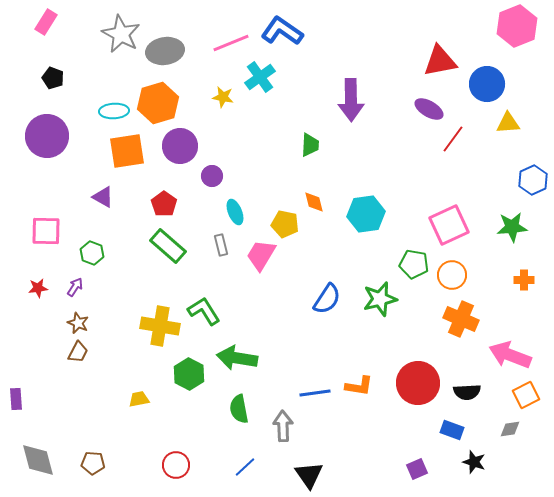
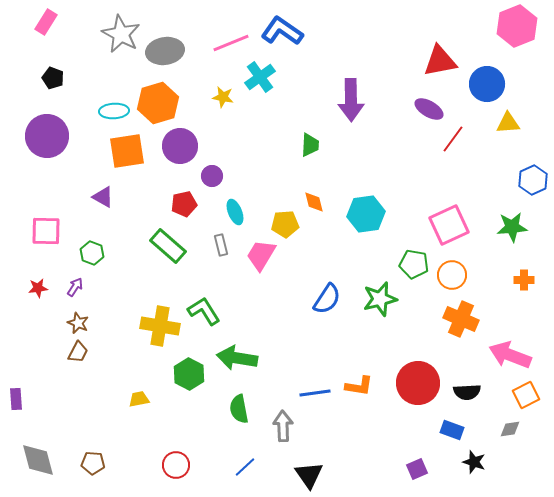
red pentagon at (164, 204): moved 20 px right; rotated 25 degrees clockwise
yellow pentagon at (285, 224): rotated 16 degrees counterclockwise
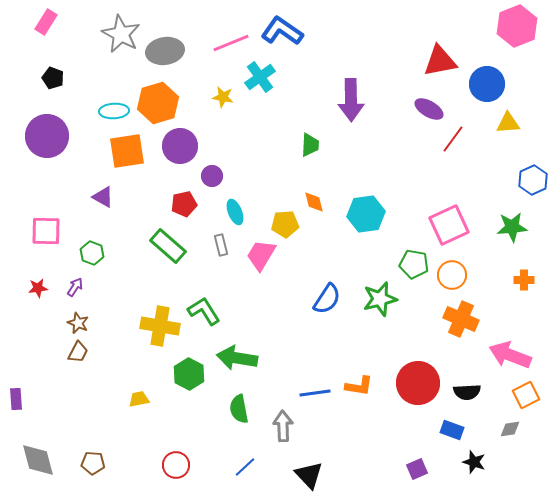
black triangle at (309, 475): rotated 8 degrees counterclockwise
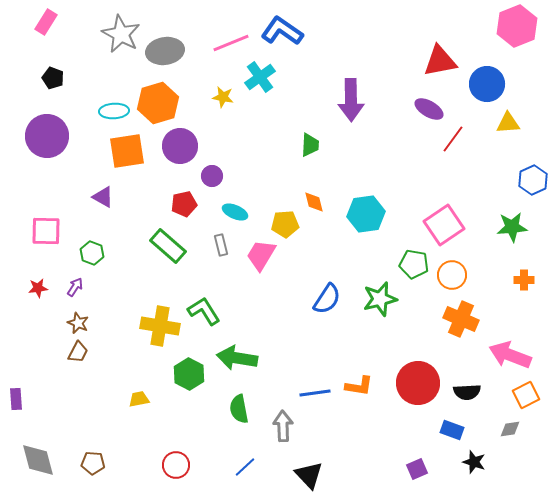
cyan ellipse at (235, 212): rotated 45 degrees counterclockwise
pink square at (449, 225): moved 5 px left; rotated 9 degrees counterclockwise
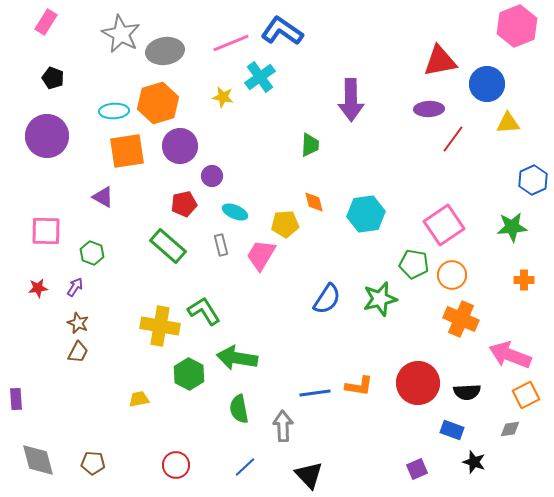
purple ellipse at (429, 109): rotated 32 degrees counterclockwise
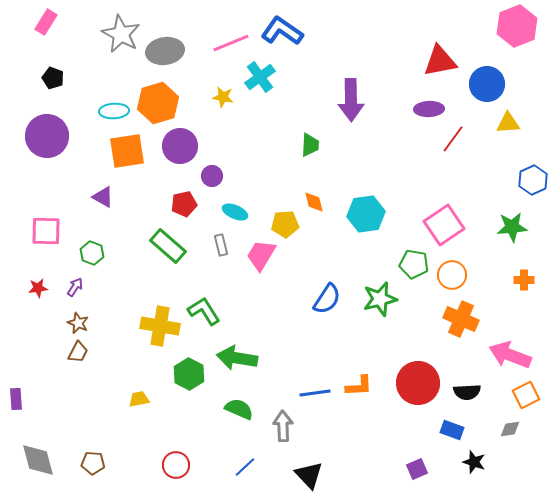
orange L-shape at (359, 386): rotated 12 degrees counterclockwise
green semicircle at (239, 409): rotated 124 degrees clockwise
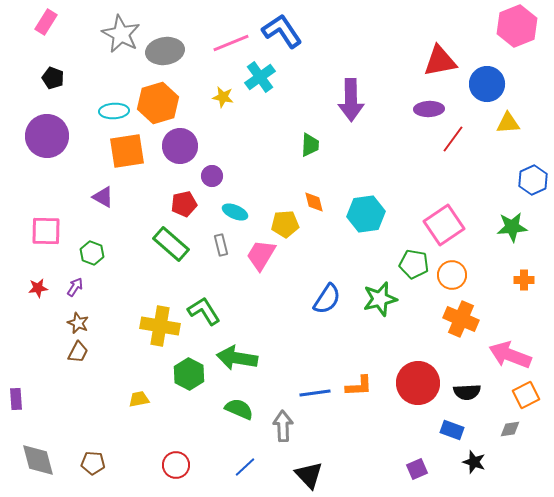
blue L-shape at (282, 31): rotated 21 degrees clockwise
green rectangle at (168, 246): moved 3 px right, 2 px up
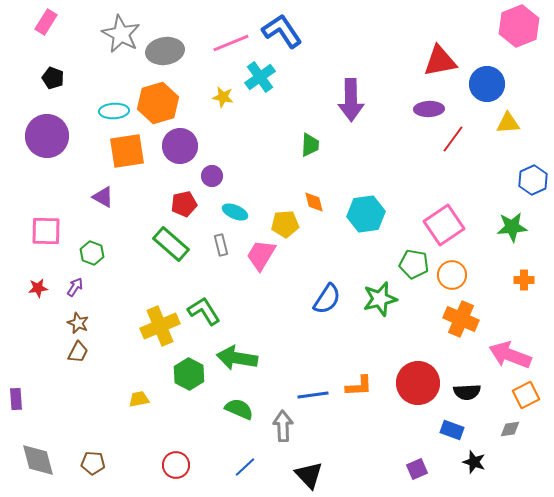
pink hexagon at (517, 26): moved 2 px right
yellow cross at (160, 326): rotated 33 degrees counterclockwise
blue line at (315, 393): moved 2 px left, 2 px down
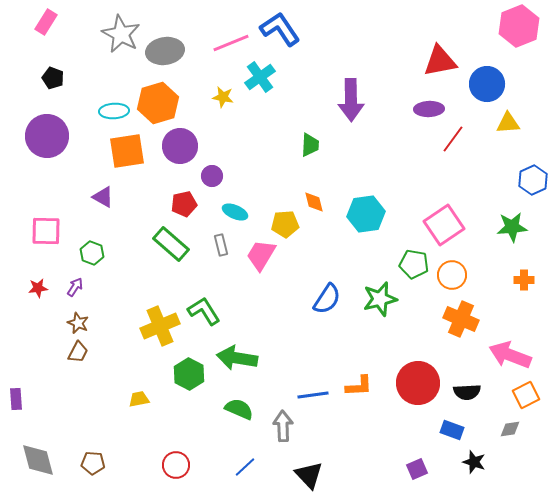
blue L-shape at (282, 31): moved 2 px left, 2 px up
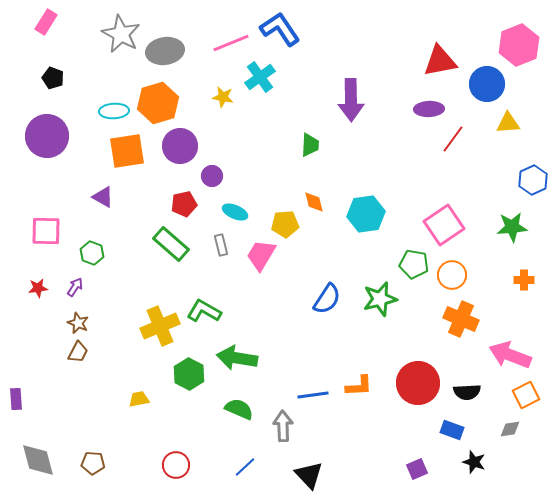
pink hexagon at (519, 26): moved 19 px down
green L-shape at (204, 311): rotated 28 degrees counterclockwise
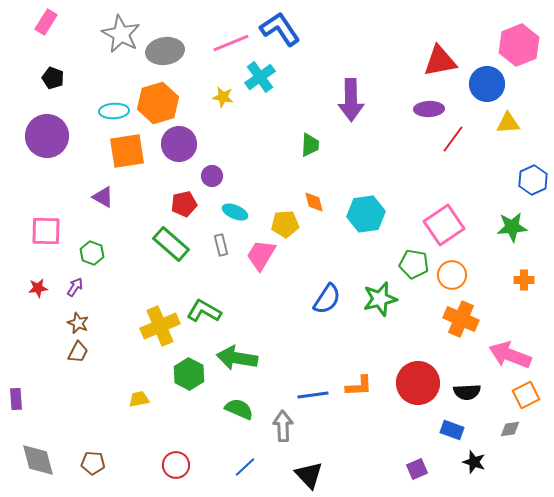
purple circle at (180, 146): moved 1 px left, 2 px up
